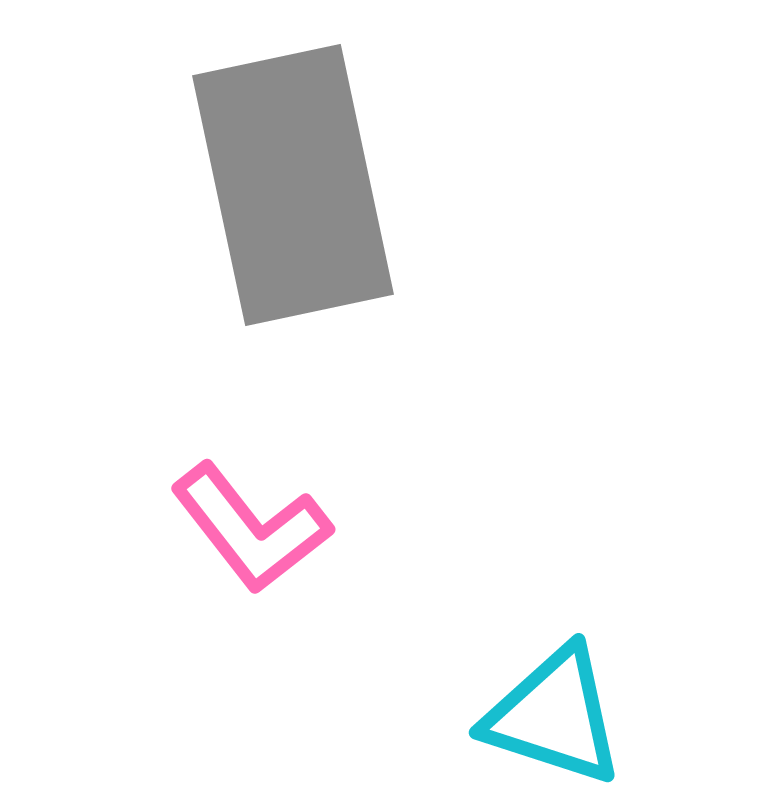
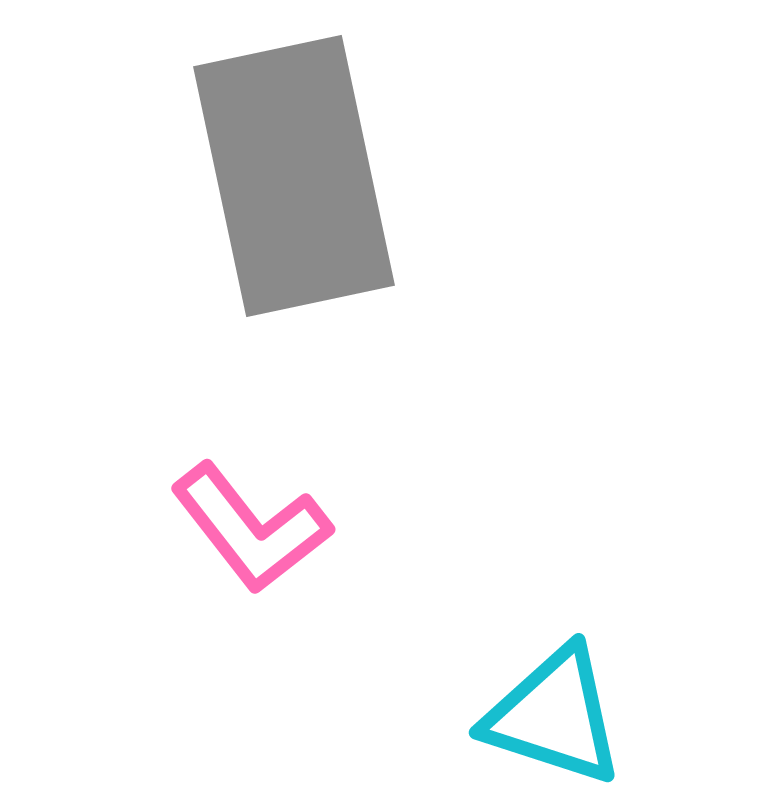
gray rectangle: moved 1 px right, 9 px up
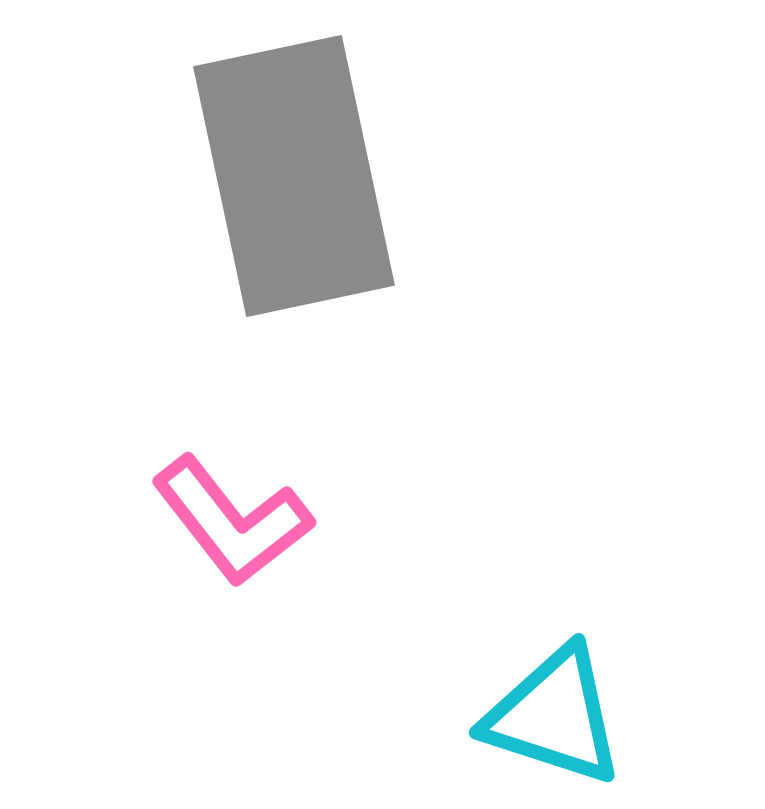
pink L-shape: moved 19 px left, 7 px up
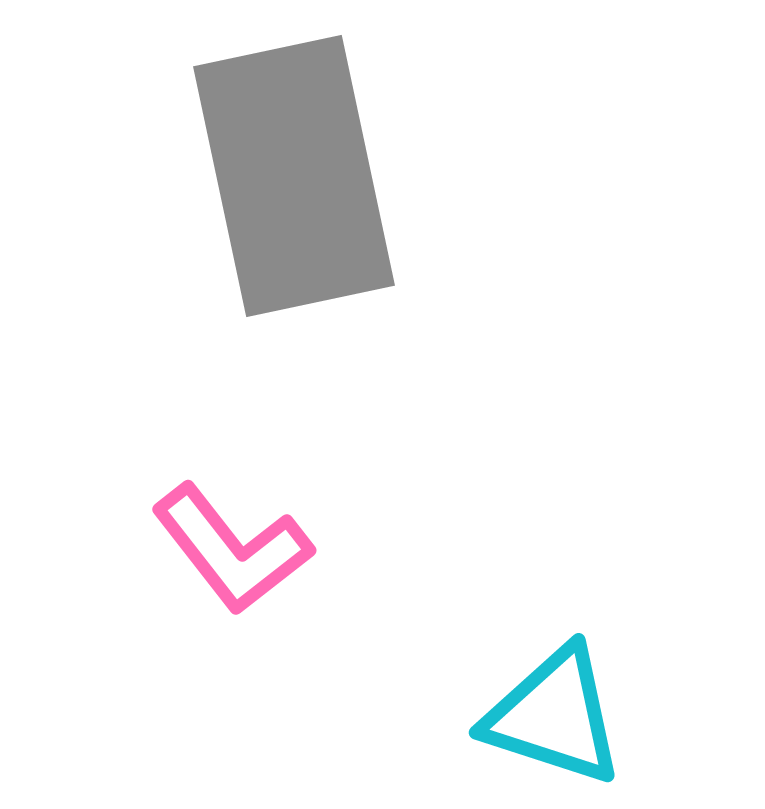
pink L-shape: moved 28 px down
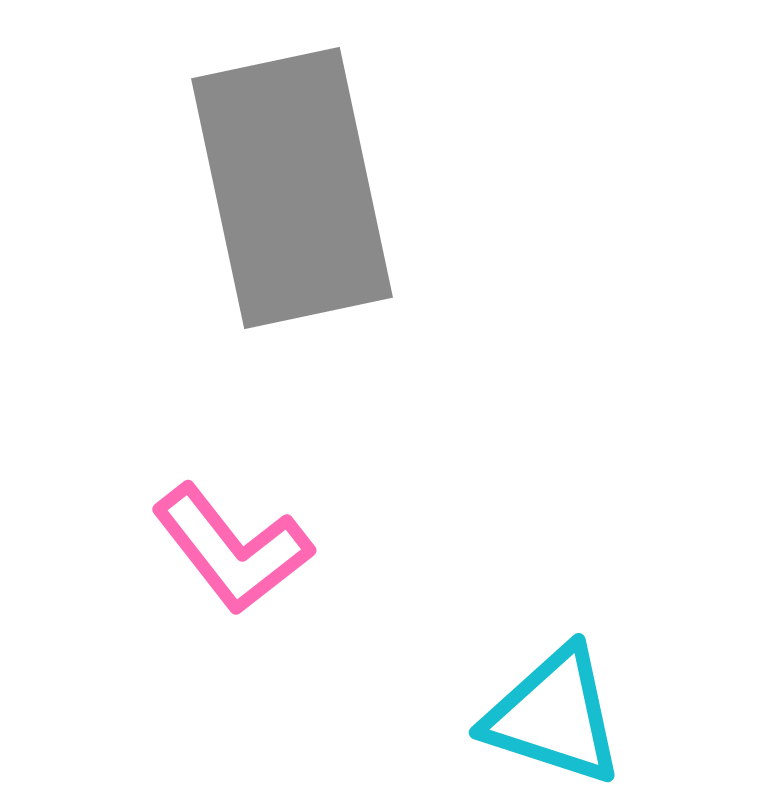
gray rectangle: moved 2 px left, 12 px down
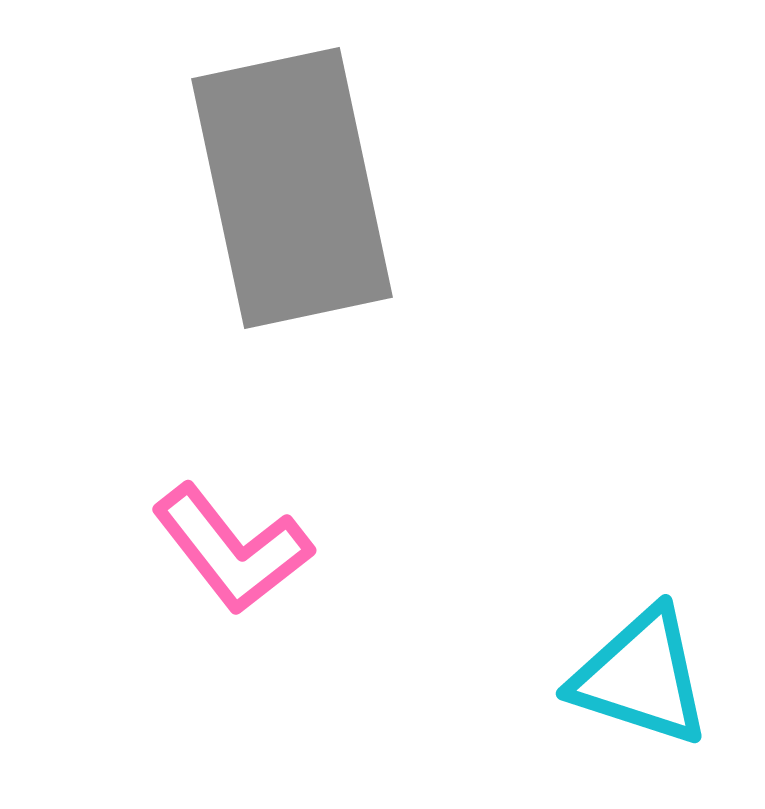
cyan triangle: moved 87 px right, 39 px up
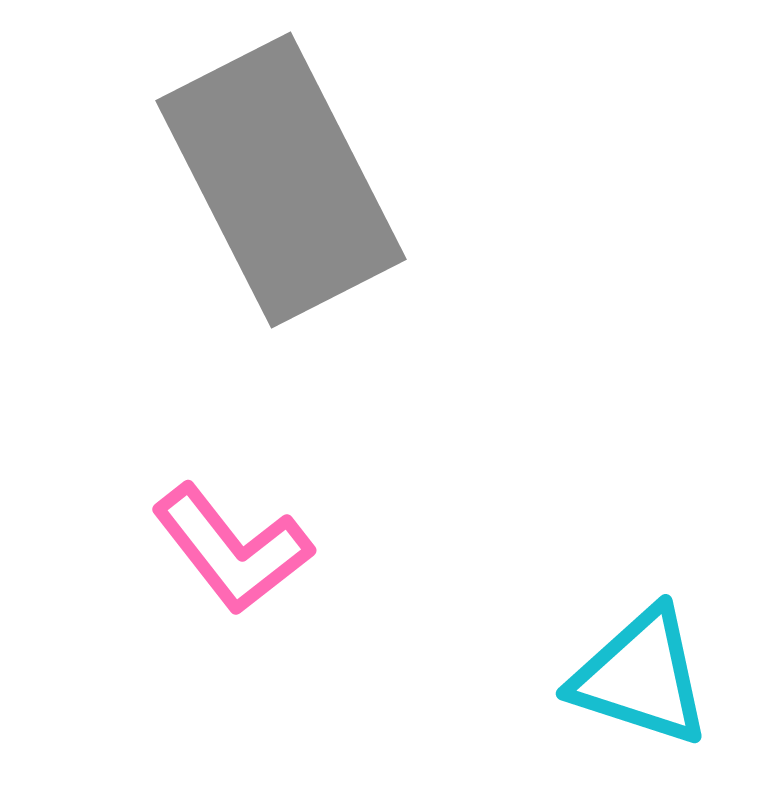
gray rectangle: moved 11 px left, 8 px up; rotated 15 degrees counterclockwise
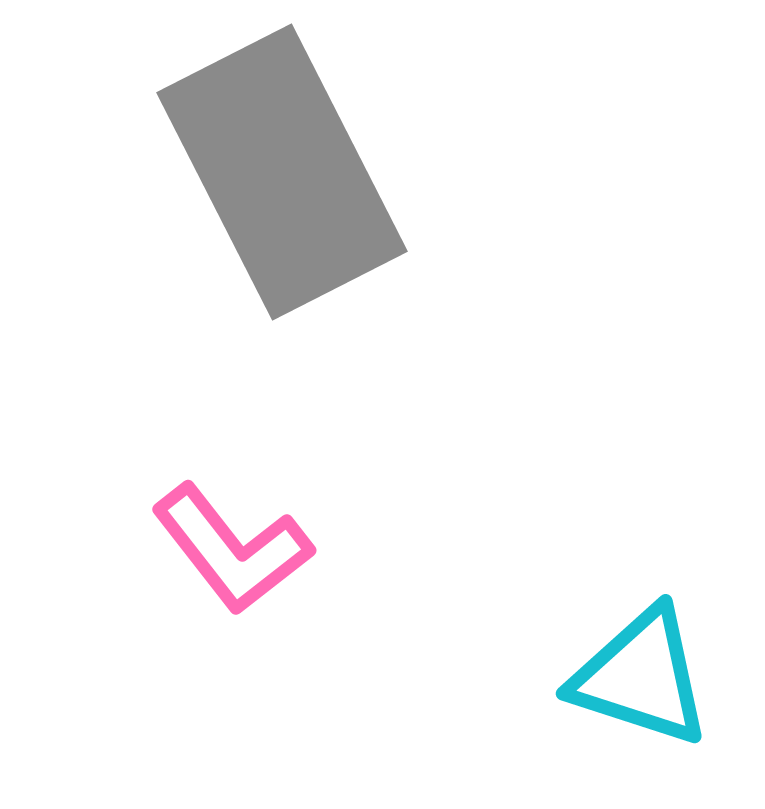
gray rectangle: moved 1 px right, 8 px up
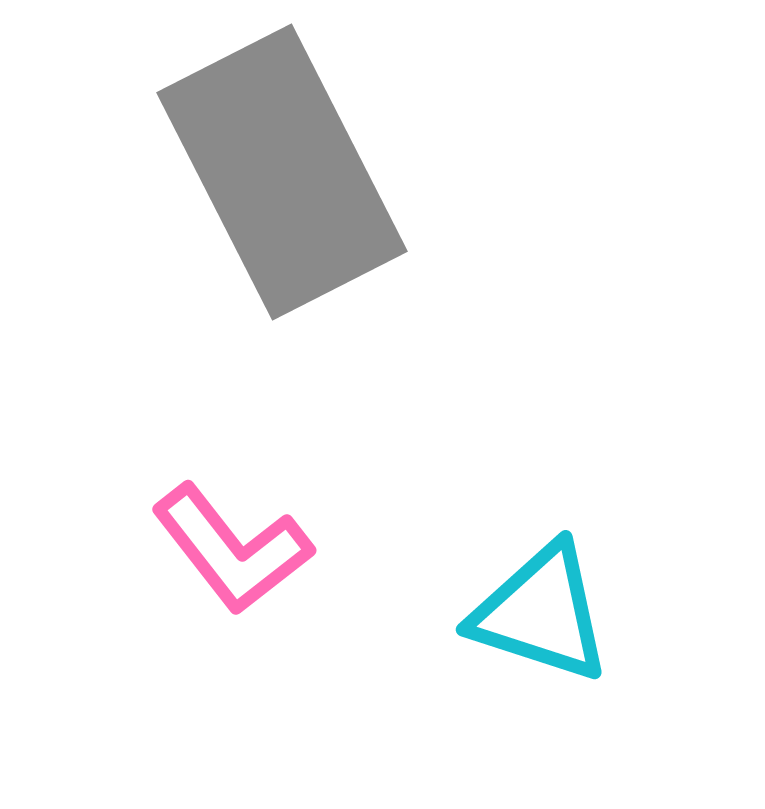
cyan triangle: moved 100 px left, 64 px up
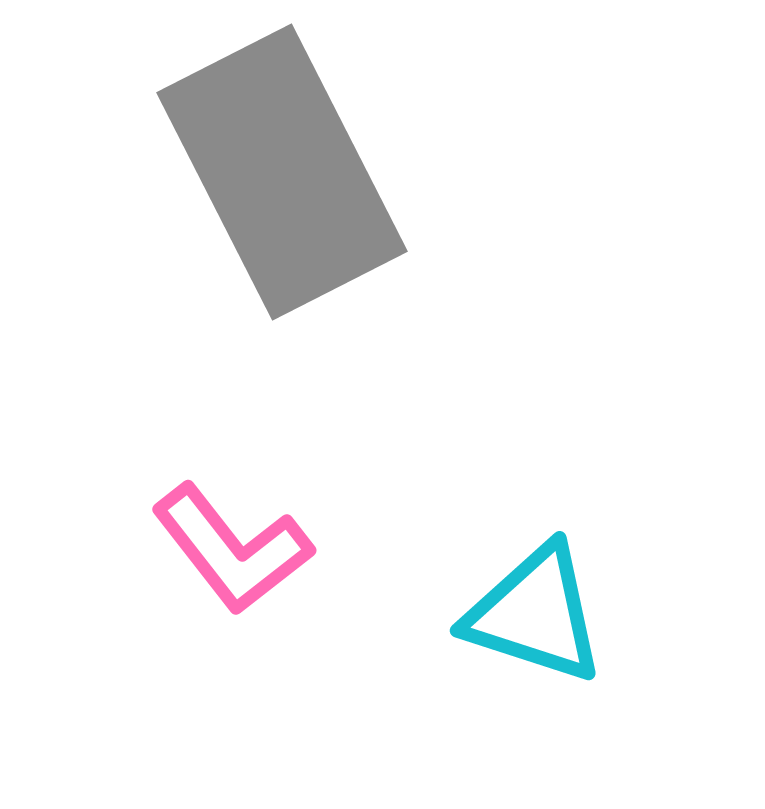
cyan triangle: moved 6 px left, 1 px down
